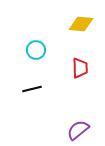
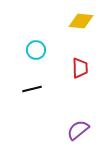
yellow diamond: moved 3 px up
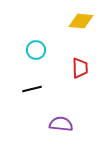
purple semicircle: moved 17 px left, 6 px up; rotated 45 degrees clockwise
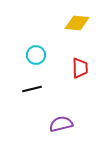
yellow diamond: moved 4 px left, 2 px down
cyan circle: moved 5 px down
purple semicircle: rotated 20 degrees counterclockwise
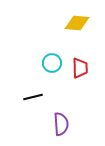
cyan circle: moved 16 px right, 8 px down
black line: moved 1 px right, 8 px down
purple semicircle: rotated 100 degrees clockwise
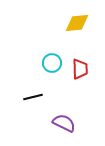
yellow diamond: rotated 10 degrees counterclockwise
red trapezoid: moved 1 px down
purple semicircle: moved 3 px right, 1 px up; rotated 60 degrees counterclockwise
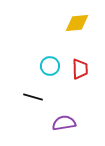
cyan circle: moved 2 px left, 3 px down
black line: rotated 30 degrees clockwise
purple semicircle: rotated 35 degrees counterclockwise
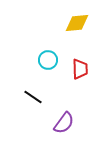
cyan circle: moved 2 px left, 6 px up
black line: rotated 18 degrees clockwise
purple semicircle: rotated 135 degrees clockwise
